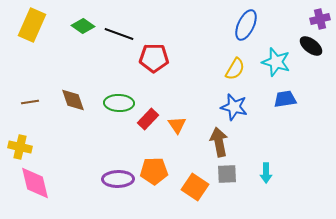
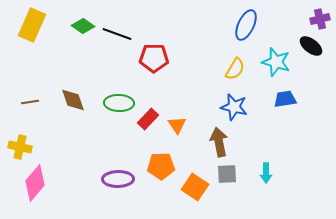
black line: moved 2 px left
orange pentagon: moved 7 px right, 5 px up
pink diamond: rotated 54 degrees clockwise
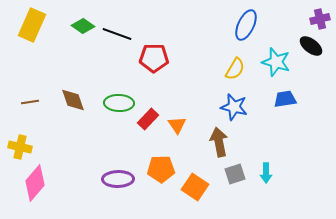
orange pentagon: moved 3 px down
gray square: moved 8 px right; rotated 15 degrees counterclockwise
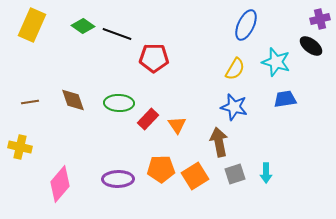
pink diamond: moved 25 px right, 1 px down
orange square: moved 11 px up; rotated 24 degrees clockwise
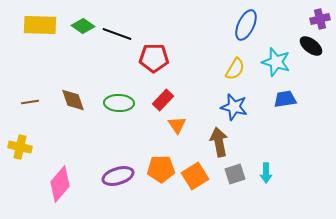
yellow rectangle: moved 8 px right; rotated 68 degrees clockwise
red rectangle: moved 15 px right, 19 px up
purple ellipse: moved 3 px up; rotated 16 degrees counterclockwise
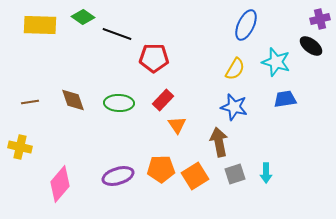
green diamond: moved 9 px up
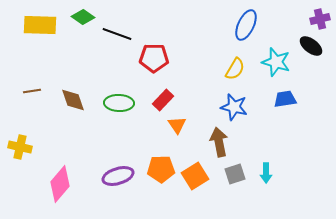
brown line: moved 2 px right, 11 px up
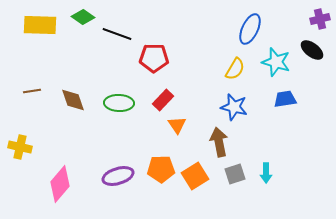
blue ellipse: moved 4 px right, 4 px down
black ellipse: moved 1 px right, 4 px down
